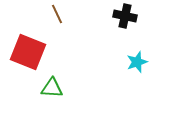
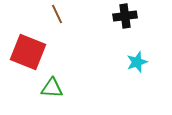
black cross: rotated 20 degrees counterclockwise
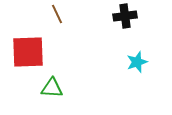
red square: rotated 24 degrees counterclockwise
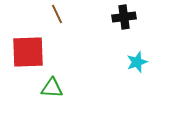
black cross: moved 1 px left, 1 px down
